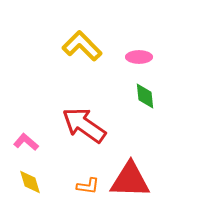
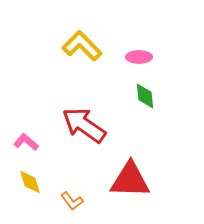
orange L-shape: moved 16 px left, 15 px down; rotated 45 degrees clockwise
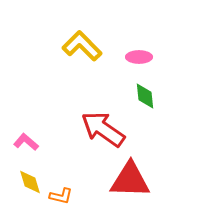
red arrow: moved 19 px right, 4 px down
orange L-shape: moved 11 px left, 5 px up; rotated 40 degrees counterclockwise
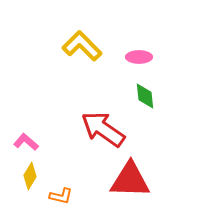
yellow diamond: moved 6 px up; rotated 48 degrees clockwise
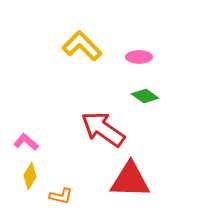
green diamond: rotated 48 degrees counterclockwise
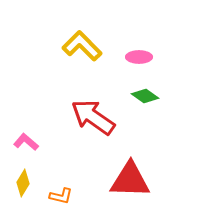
red arrow: moved 10 px left, 12 px up
yellow diamond: moved 7 px left, 7 px down
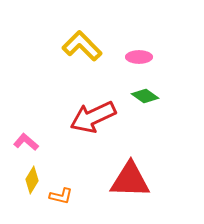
red arrow: rotated 60 degrees counterclockwise
yellow diamond: moved 9 px right, 3 px up
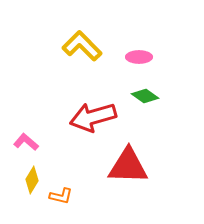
red arrow: rotated 9 degrees clockwise
red triangle: moved 2 px left, 14 px up
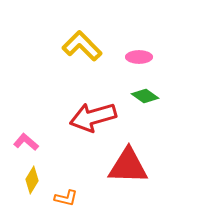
orange L-shape: moved 5 px right, 2 px down
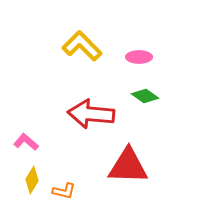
red arrow: moved 2 px left, 3 px up; rotated 21 degrees clockwise
orange L-shape: moved 2 px left, 7 px up
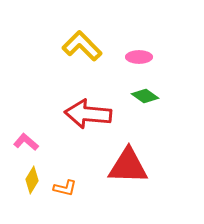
red arrow: moved 3 px left
orange L-shape: moved 1 px right, 3 px up
